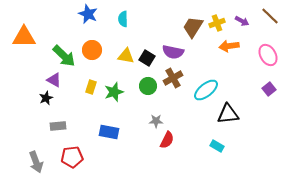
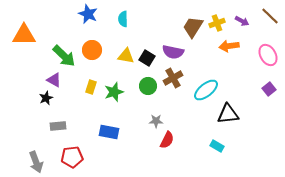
orange triangle: moved 2 px up
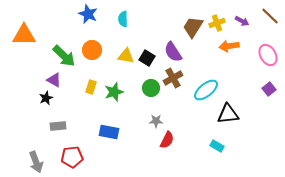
purple semicircle: rotated 45 degrees clockwise
green circle: moved 3 px right, 2 px down
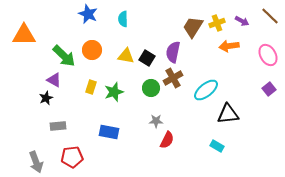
purple semicircle: rotated 45 degrees clockwise
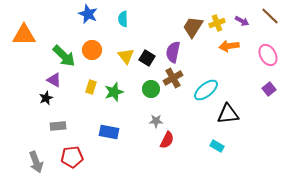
yellow triangle: rotated 42 degrees clockwise
green circle: moved 1 px down
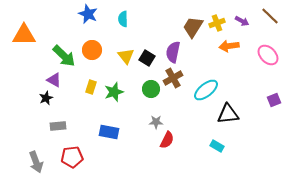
pink ellipse: rotated 15 degrees counterclockwise
purple square: moved 5 px right, 11 px down; rotated 16 degrees clockwise
gray star: moved 1 px down
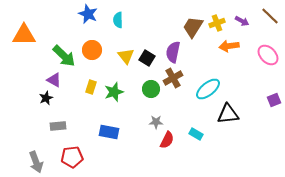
cyan semicircle: moved 5 px left, 1 px down
cyan ellipse: moved 2 px right, 1 px up
cyan rectangle: moved 21 px left, 12 px up
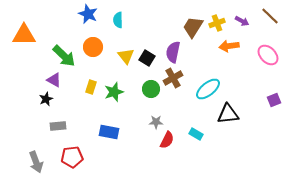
orange circle: moved 1 px right, 3 px up
black star: moved 1 px down
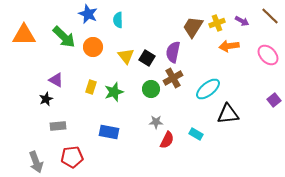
green arrow: moved 19 px up
purple triangle: moved 2 px right
purple square: rotated 16 degrees counterclockwise
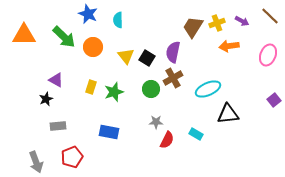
pink ellipse: rotated 65 degrees clockwise
cyan ellipse: rotated 15 degrees clockwise
red pentagon: rotated 15 degrees counterclockwise
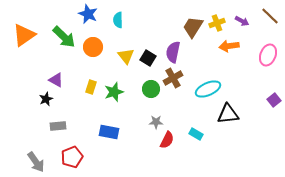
orange triangle: rotated 35 degrees counterclockwise
black square: moved 1 px right
gray arrow: rotated 15 degrees counterclockwise
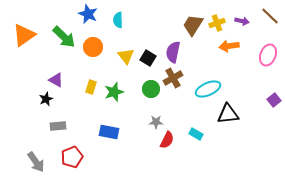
purple arrow: rotated 16 degrees counterclockwise
brown trapezoid: moved 2 px up
